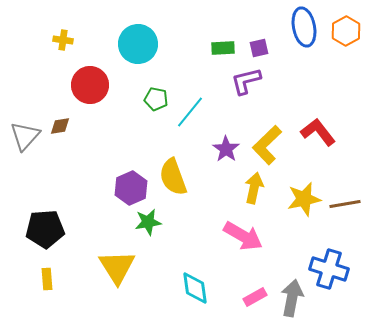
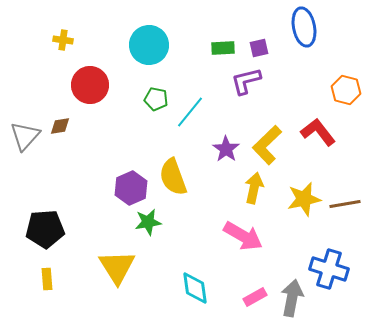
orange hexagon: moved 59 px down; rotated 16 degrees counterclockwise
cyan circle: moved 11 px right, 1 px down
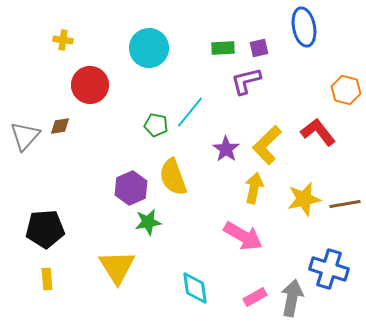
cyan circle: moved 3 px down
green pentagon: moved 26 px down
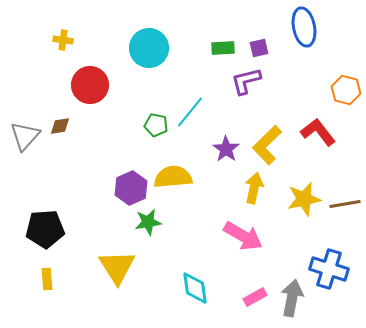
yellow semicircle: rotated 105 degrees clockwise
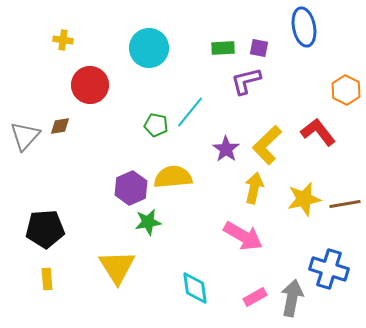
purple square: rotated 24 degrees clockwise
orange hexagon: rotated 12 degrees clockwise
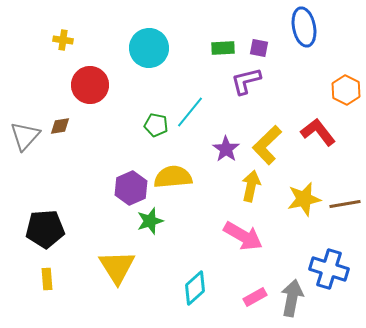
yellow arrow: moved 3 px left, 2 px up
green star: moved 2 px right, 1 px up; rotated 8 degrees counterclockwise
cyan diamond: rotated 56 degrees clockwise
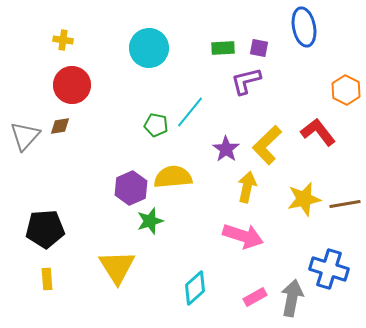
red circle: moved 18 px left
yellow arrow: moved 4 px left, 1 px down
pink arrow: rotated 12 degrees counterclockwise
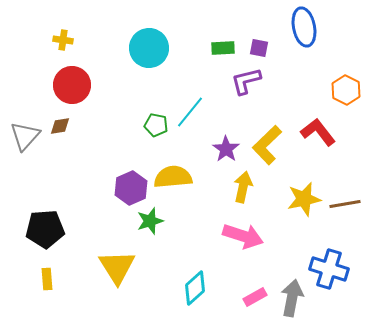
yellow arrow: moved 4 px left
